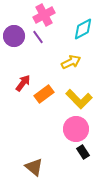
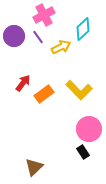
cyan diamond: rotated 15 degrees counterclockwise
yellow arrow: moved 10 px left, 15 px up
yellow L-shape: moved 9 px up
pink circle: moved 13 px right
brown triangle: rotated 36 degrees clockwise
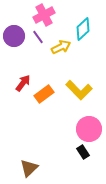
brown triangle: moved 5 px left, 1 px down
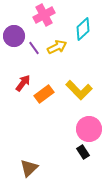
purple line: moved 4 px left, 11 px down
yellow arrow: moved 4 px left
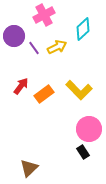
red arrow: moved 2 px left, 3 px down
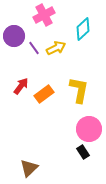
yellow arrow: moved 1 px left, 1 px down
yellow L-shape: rotated 124 degrees counterclockwise
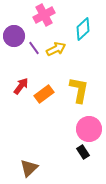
yellow arrow: moved 1 px down
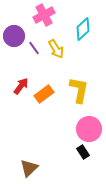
yellow arrow: rotated 84 degrees clockwise
